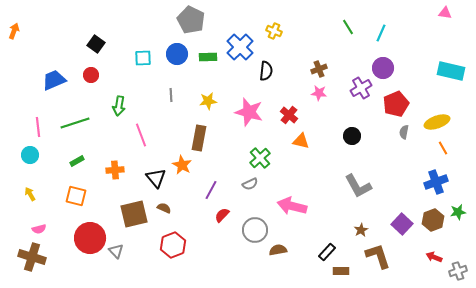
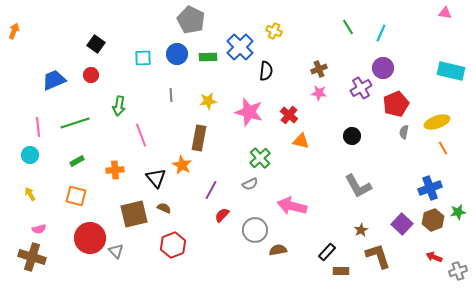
blue cross at (436, 182): moved 6 px left, 6 px down
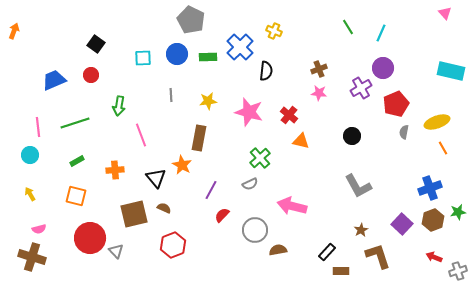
pink triangle at (445, 13): rotated 40 degrees clockwise
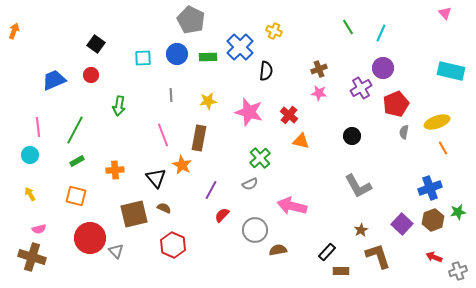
green line at (75, 123): moved 7 px down; rotated 44 degrees counterclockwise
pink line at (141, 135): moved 22 px right
red hexagon at (173, 245): rotated 15 degrees counterclockwise
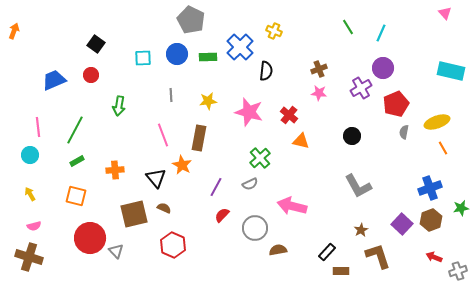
purple line at (211, 190): moved 5 px right, 3 px up
green star at (458, 212): moved 3 px right, 4 px up
brown hexagon at (433, 220): moved 2 px left
pink semicircle at (39, 229): moved 5 px left, 3 px up
gray circle at (255, 230): moved 2 px up
brown cross at (32, 257): moved 3 px left
